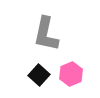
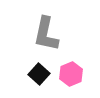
black square: moved 1 px up
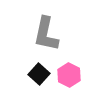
pink hexagon: moved 2 px left, 1 px down; rotated 10 degrees counterclockwise
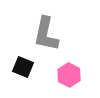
black square: moved 16 px left, 7 px up; rotated 20 degrees counterclockwise
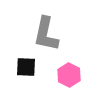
black square: moved 3 px right; rotated 20 degrees counterclockwise
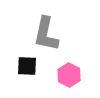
black square: moved 1 px right, 1 px up
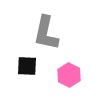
gray L-shape: moved 1 px up
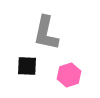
pink hexagon: rotated 15 degrees clockwise
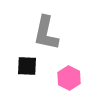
pink hexagon: moved 3 px down; rotated 15 degrees counterclockwise
